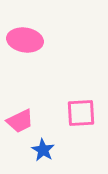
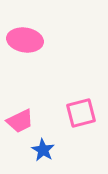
pink square: rotated 12 degrees counterclockwise
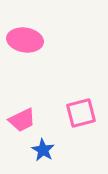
pink trapezoid: moved 2 px right, 1 px up
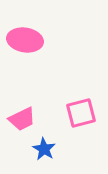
pink trapezoid: moved 1 px up
blue star: moved 1 px right, 1 px up
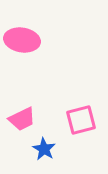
pink ellipse: moved 3 px left
pink square: moved 7 px down
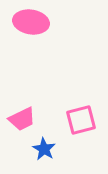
pink ellipse: moved 9 px right, 18 px up
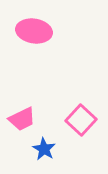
pink ellipse: moved 3 px right, 9 px down
pink square: rotated 32 degrees counterclockwise
